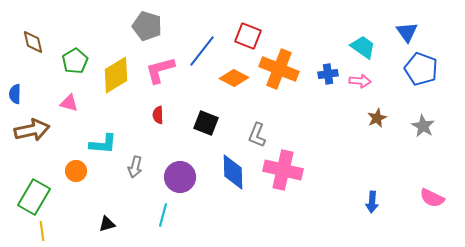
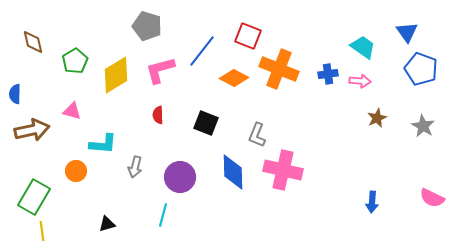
pink triangle: moved 3 px right, 8 px down
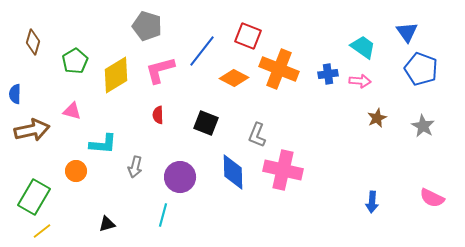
brown diamond: rotated 30 degrees clockwise
yellow line: rotated 60 degrees clockwise
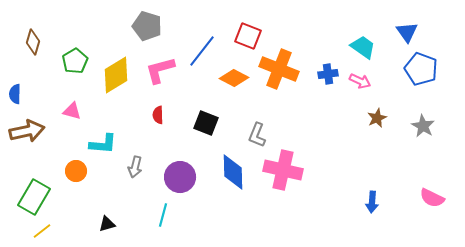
pink arrow: rotated 20 degrees clockwise
brown arrow: moved 5 px left, 1 px down
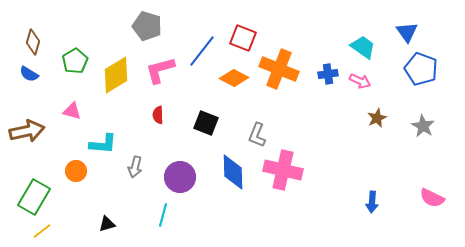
red square: moved 5 px left, 2 px down
blue semicircle: moved 14 px right, 20 px up; rotated 60 degrees counterclockwise
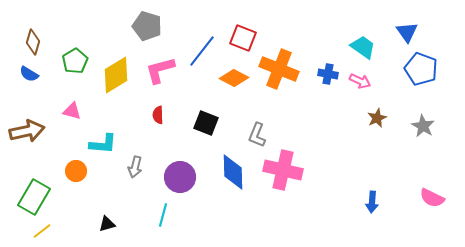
blue cross: rotated 18 degrees clockwise
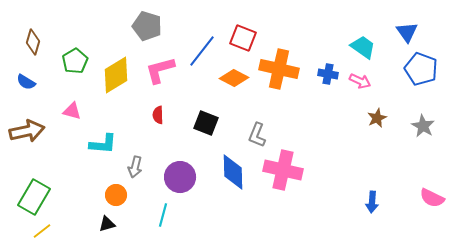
orange cross: rotated 9 degrees counterclockwise
blue semicircle: moved 3 px left, 8 px down
orange circle: moved 40 px right, 24 px down
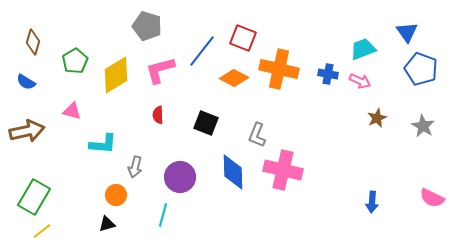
cyan trapezoid: moved 2 px down; rotated 56 degrees counterclockwise
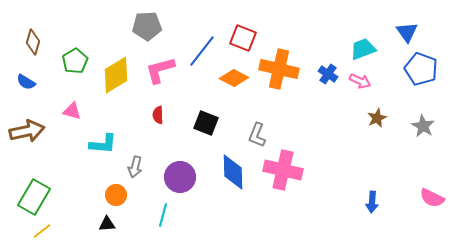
gray pentagon: rotated 20 degrees counterclockwise
blue cross: rotated 24 degrees clockwise
black triangle: rotated 12 degrees clockwise
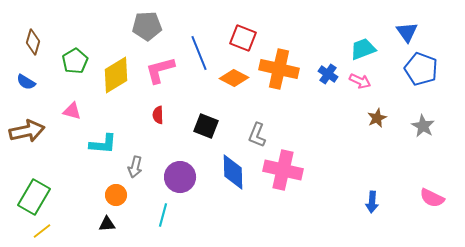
blue line: moved 3 px left, 2 px down; rotated 60 degrees counterclockwise
black square: moved 3 px down
